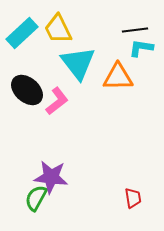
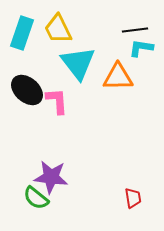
cyan rectangle: rotated 28 degrees counterclockwise
pink L-shape: rotated 56 degrees counterclockwise
green semicircle: rotated 80 degrees counterclockwise
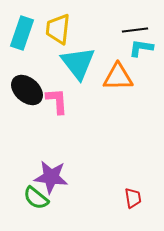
yellow trapezoid: rotated 32 degrees clockwise
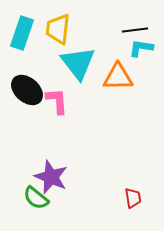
purple star: rotated 16 degrees clockwise
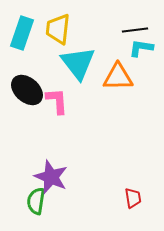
green semicircle: moved 3 px down; rotated 60 degrees clockwise
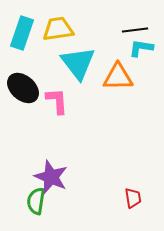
yellow trapezoid: rotated 76 degrees clockwise
black ellipse: moved 4 px left, 2 px up
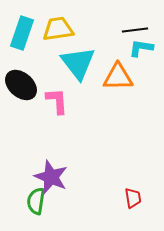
black ellipse: moved 2 px left, 3 px up
